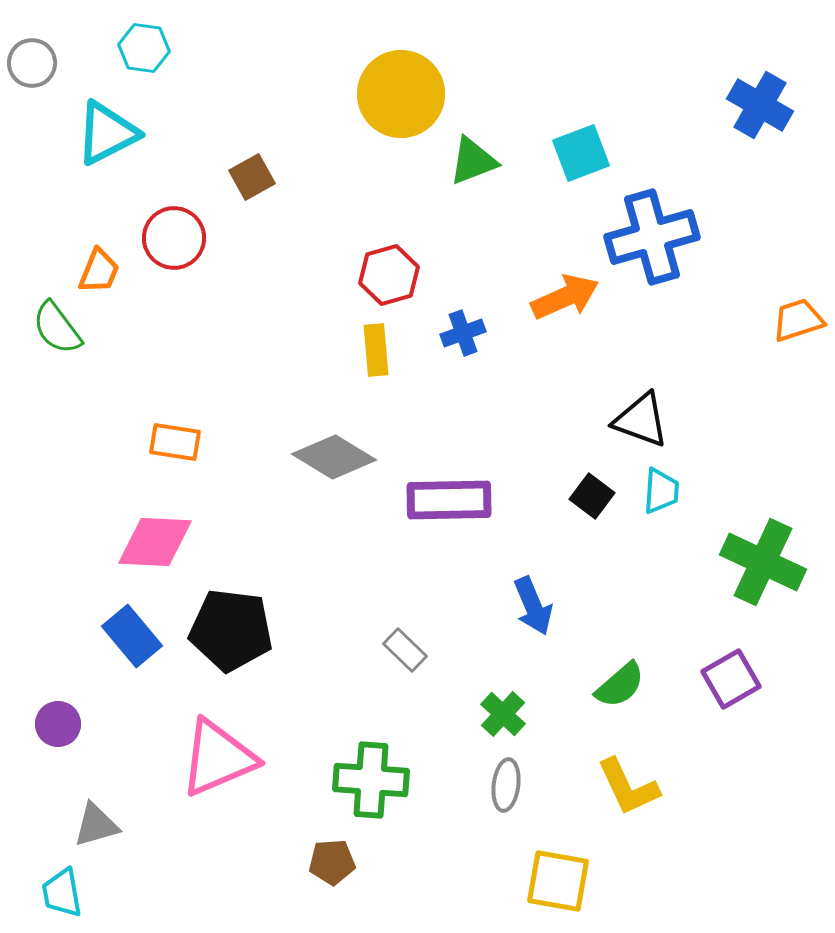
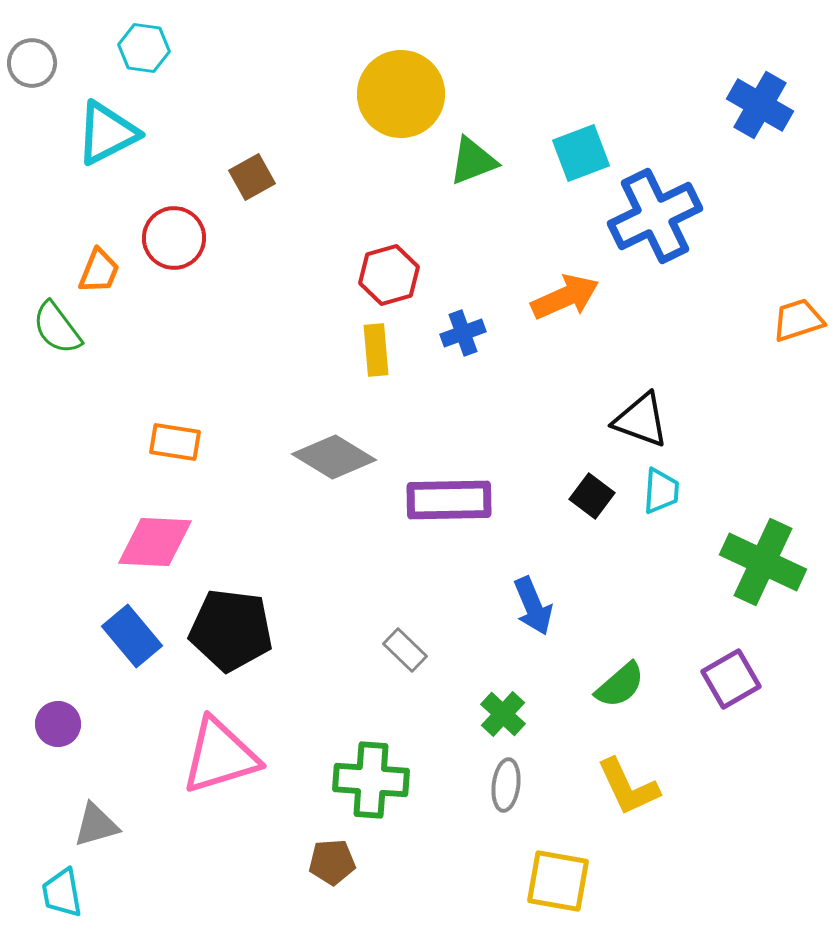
blue cross at (652, 237): moved 3 px right, 21 px up; rotated 10 degrees counterclockwise
pink triangle at (218, 758): moved 2 px right, 2 px up; rotated 6 degrees clockwise
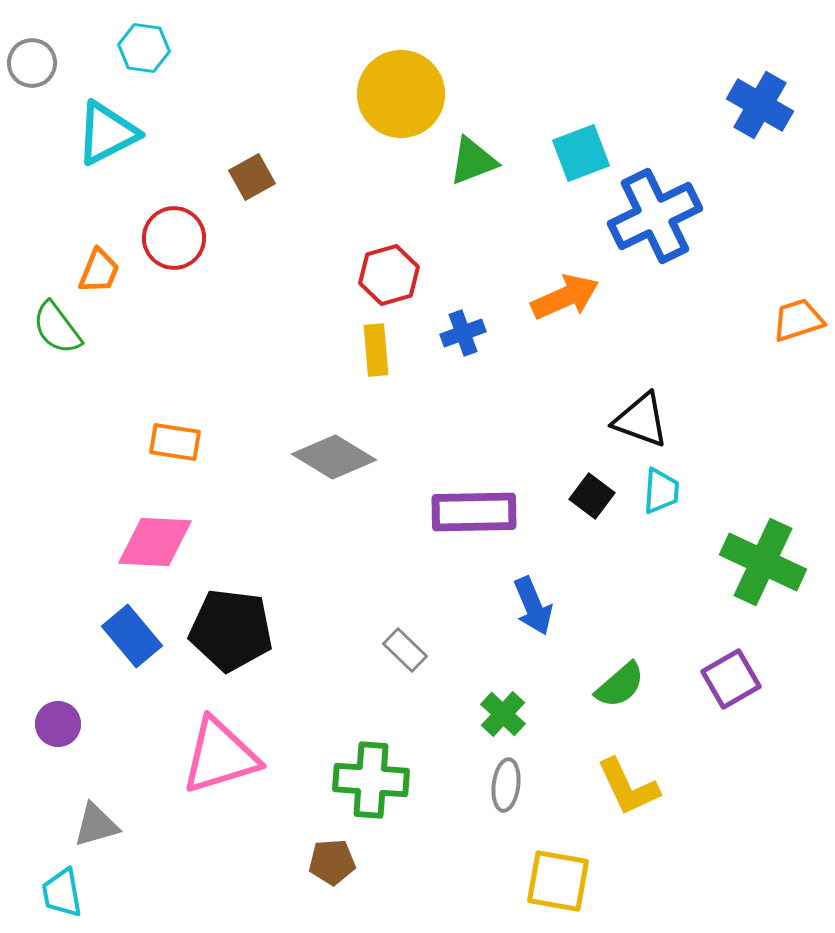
purple rectangle at (449, 500): moved 25 px right, 12 px down
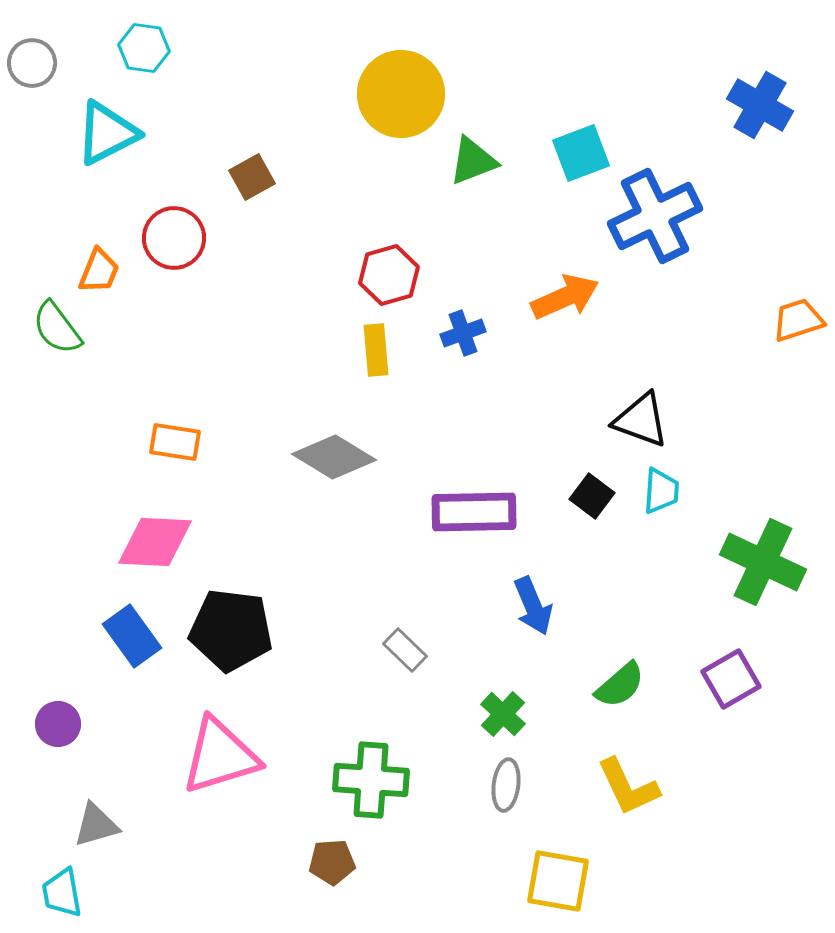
blue rectangle at (132, 636): rotated 4 degrees clockwise
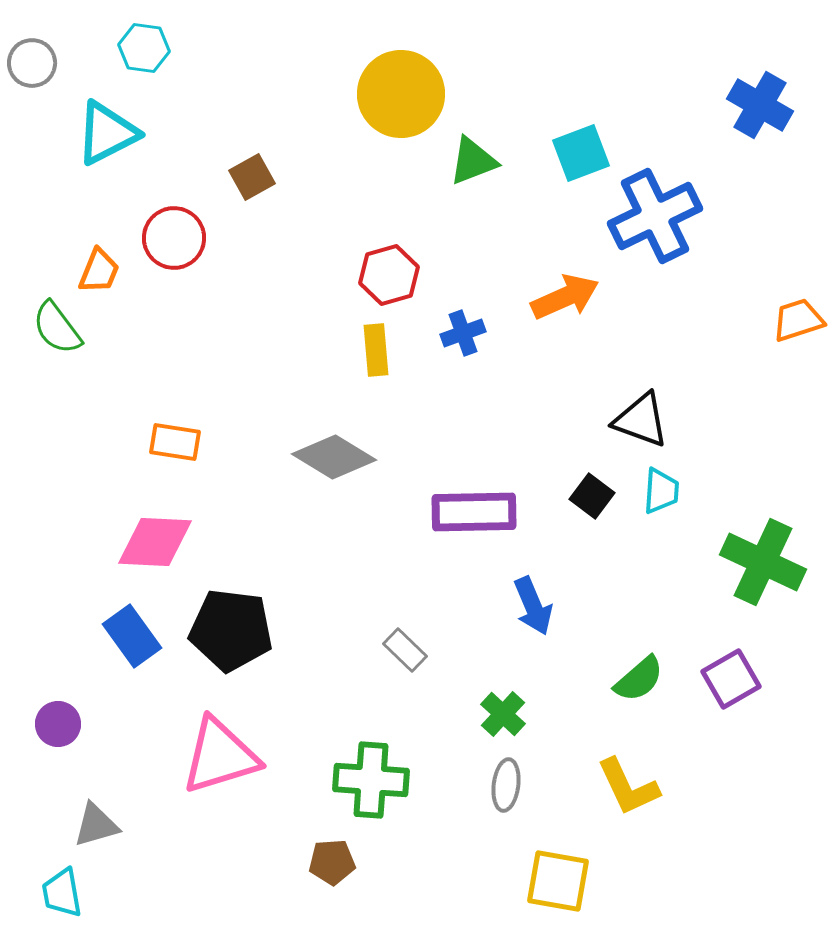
green semicircle at (620, 685): moved 19 px right, 6 px up
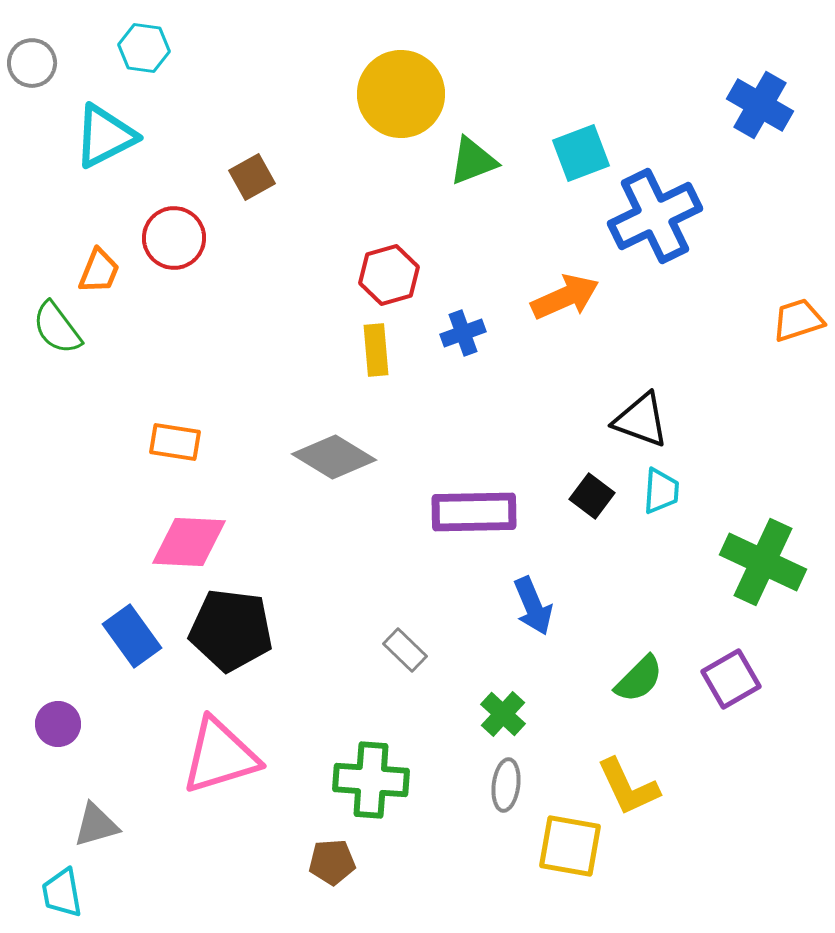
cyan triangle at (107, 133): moved 2 px left, 3 px down
pink diamond at (155, 542): moved 34 px right
green semicircle at (639, 679): rotated 4 degrees counterclockwise
yellow square at (558, 881): moved 12 px right, 35 px up
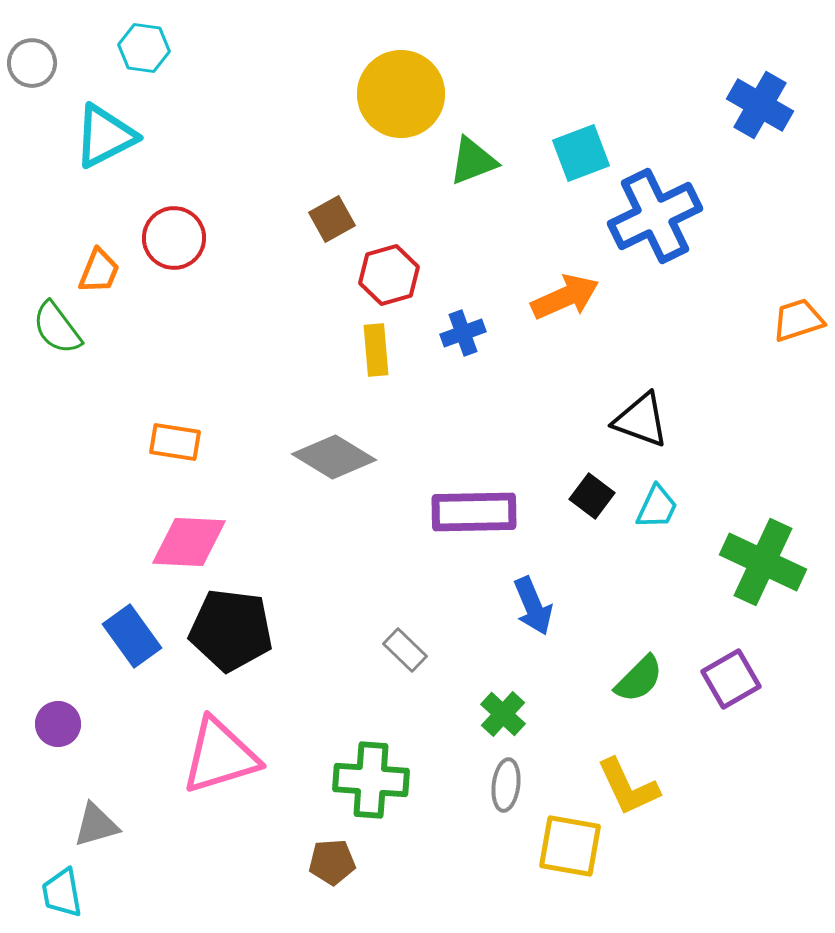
brown square at (252, 177): moved 80 px right, 42 px down
cyan trapezoid at (661, 491): moved 4 px left, 16 px down; rotated 21 degrees clockwise
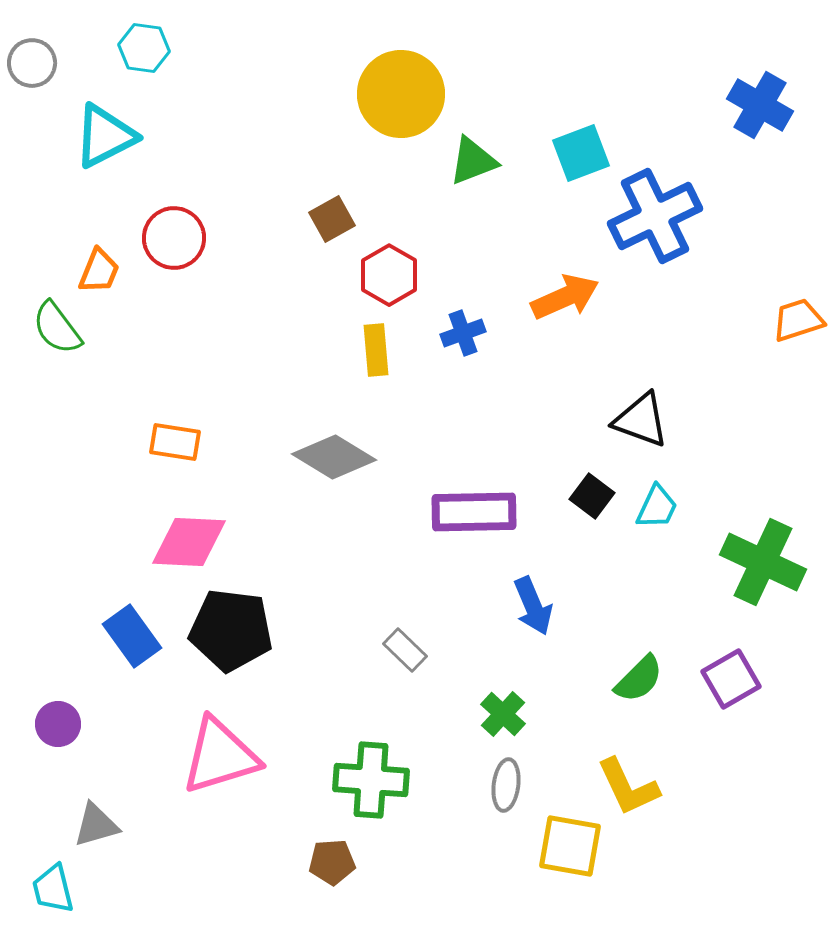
red hexagon at (389, 275): rotated 14 degrees counterclockwise
cyan trapezoid at (62, 893): moved 9 px left, 4 px up; rotated 4 degrees counterclockwise
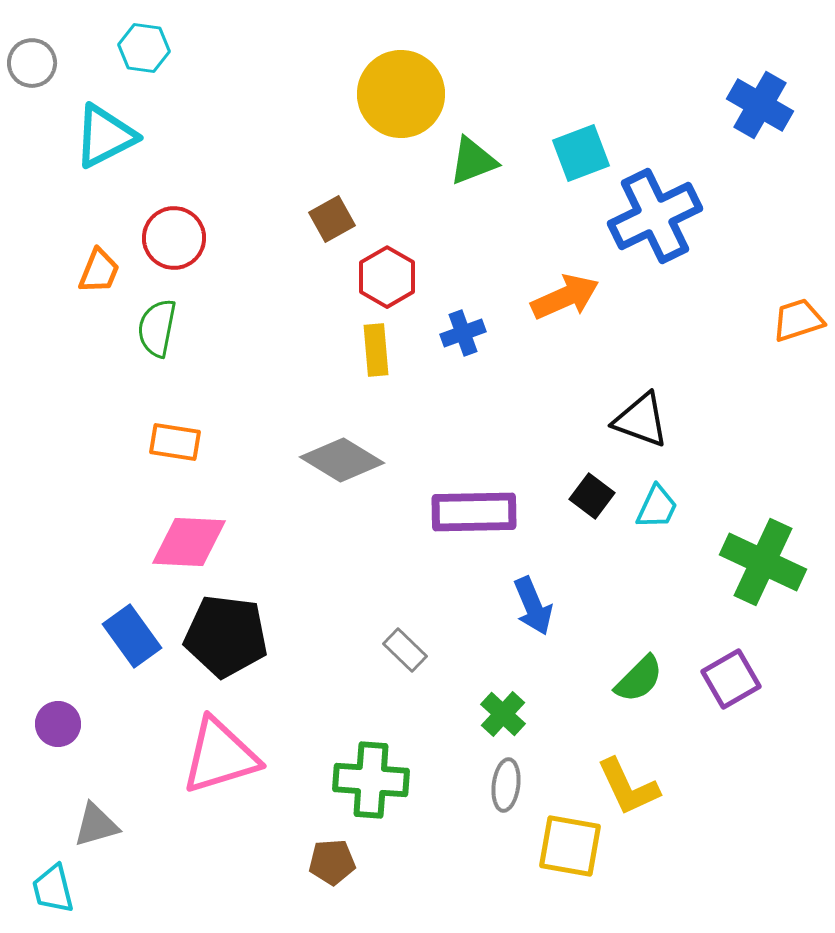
red hexagon at (389, 275): moved 2 px left, 2 px down
green semicircle at (57, 328): moved 100 px right; rotated 48 degrees clockwise
gray diamond at (334, 457): moved 8 px right, 3 px down
black pentagon at (231, 630): moved 5 px left, 6 px down
